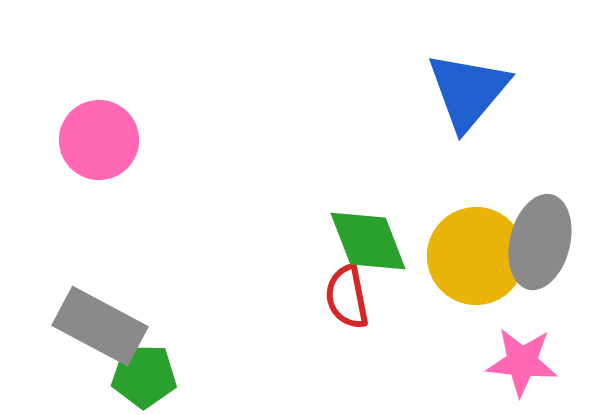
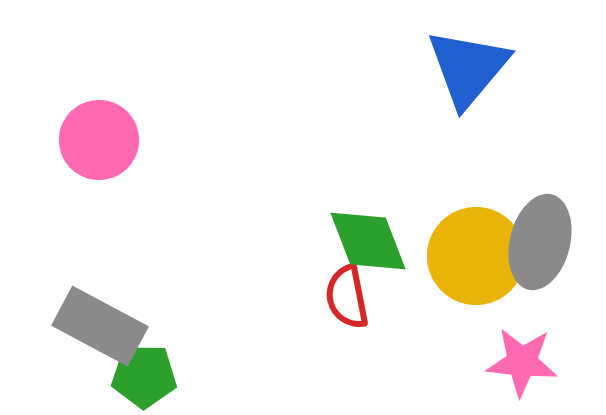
blue triangle: moved 23 px up
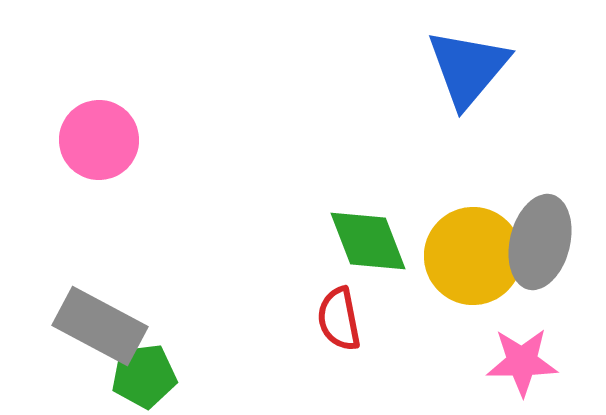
yellow circle: moved 3 px left
red semicircle: moved 8 px left, 22 px down
pink star: rotated 6 degrees counterclockwise
green pentagon: rotated 8 degrees counterclockwise
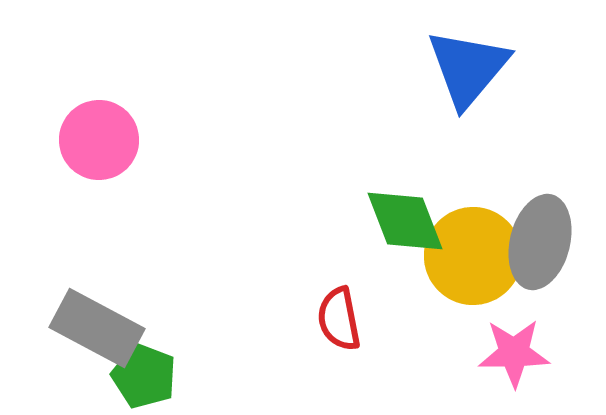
green diamond: moved 37 px right, 20 px up
gray rectangle: moved 3 px left, 2 px down
pink star: moved 8 px left, 9 px up
green pentagon: rotated 28 degrees clockwise
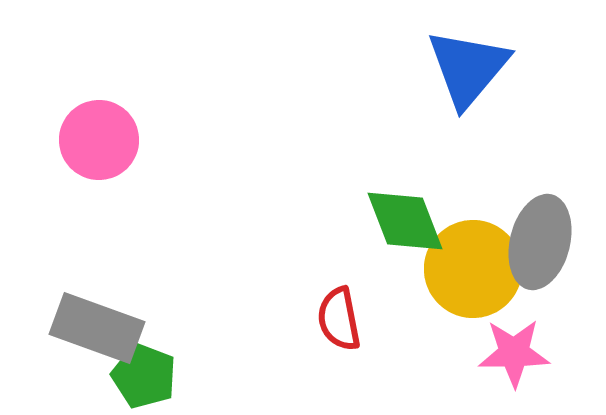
yellow circle: moved 13 px down
gray rectangle: rotated 8 degrees counterclockwise
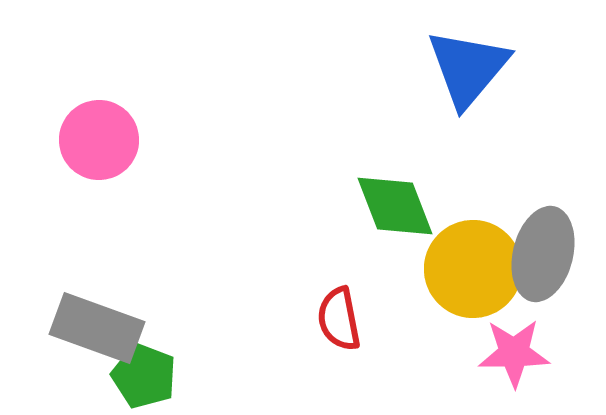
green diamond: moved 10 px left, 15 px up
gray ellipse: moved 3 px right, 12 px down
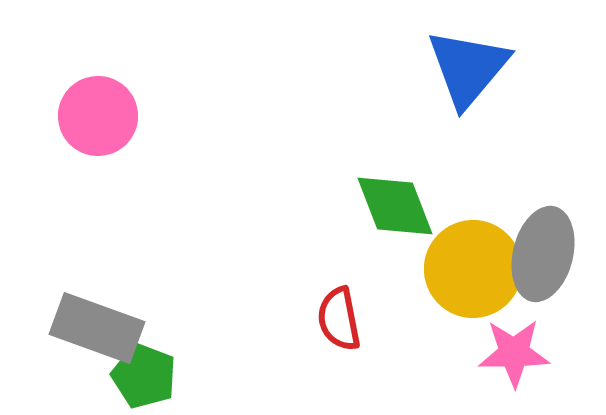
pink circle: moved 1 px left, 24 px up
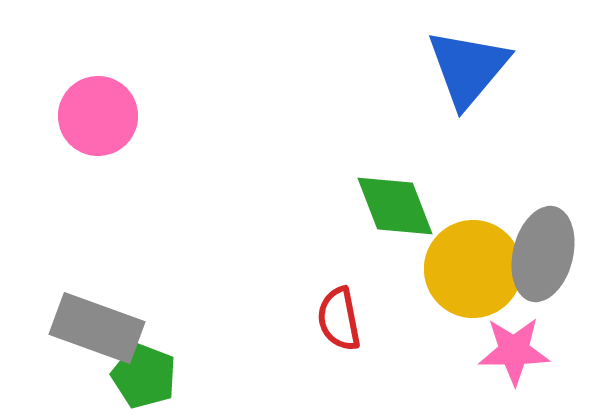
pink star: moved 2 px up
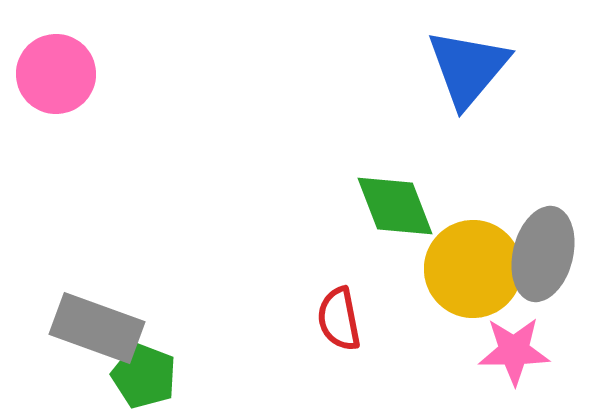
pink circle: moved 42 px left, 42 px up
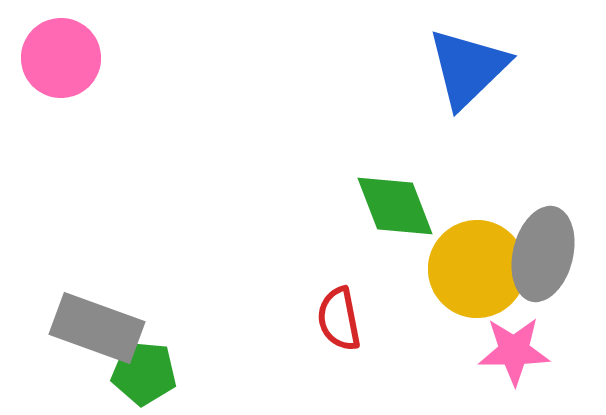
blue triangle: rotated 6 degrees clockwise
pink circle: moved 5 px right, 16 px up
yellow circle: moved 4 px right
green pentagon: moved 3 px up; rotated 16 degrees counterclockwise
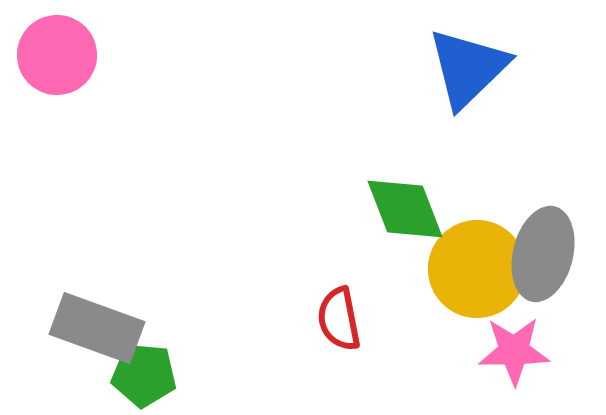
pink circle: moved 4 px left, 3 px up
green diamond: moved 10 px right, 3 px down
green pentagon: moved 2 px down
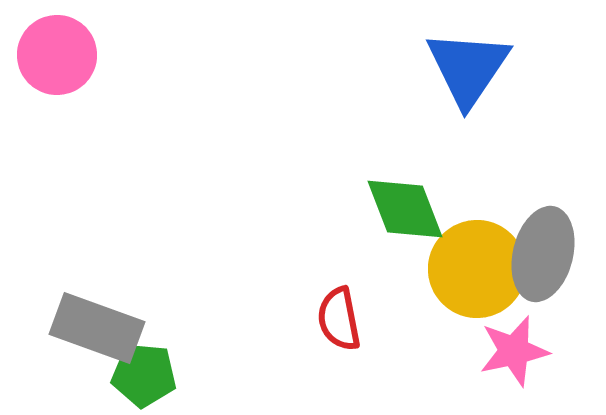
blue triangle: rotated 12 degrees counterclockwise
pink star: rotated 12 degrees counterclockwise
